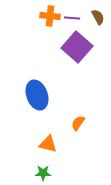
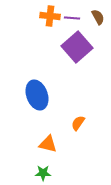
purple square: rotated 8 degrees clockwise
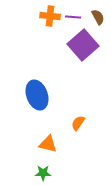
purple line: moved 1 px right, 1 px up
purple square: moved 6 px right, 2 px up
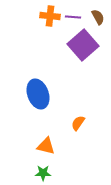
blue ellipse: moved 1 px right, 1 px up
orange triangle: moved 2 px left, 2 px down
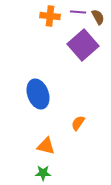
purple line: moved 5 px right, 5 px up
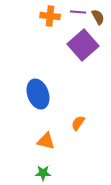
orange triangle: moved 5 px up
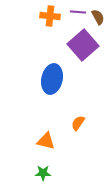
blue ellipse: moved 14 px right, 15 px up; rotated 32 degrees clockwise
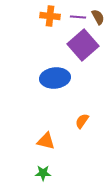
purple line: moved 5 px down
blue ellipse: moved 3 px right, 1 px up; rotated 72 degrees clockwise
orange semicircle: moved 4 px right, 2 px up
